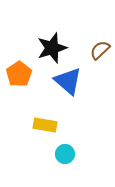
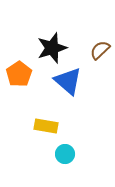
yellow rectangle: moved 1 px right, 1 px down
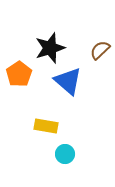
black star: moved 2 px left
